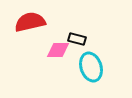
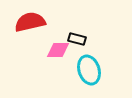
cyan ellipse: moved 2 px left, 3 px down
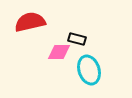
pink diamond: moved 1 px right, 2 px down
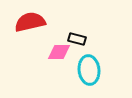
cyan ellipse: rotated 12 degrees clockwise
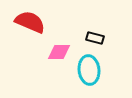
red semicircle: rotated 36 degrees clockwise
black rectangle: moved 18 px right, 1 px up
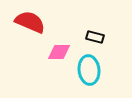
black rectangle: moved 1 px up
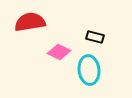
red semicircle: rotated 32 degrees counterclockwise
pink diamond: rotated 25 degrees clockwise
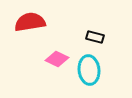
pink diamond: moved 2 px left, 7 px down
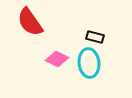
red semicircle: rotated 116 degrees counterclockwise
cyan ellipse: moved 7 px up
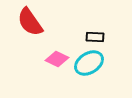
black rectangle: rotated 12 degrees counterclockwise
cyan ellipse: rotated 64 degrees clockwise
